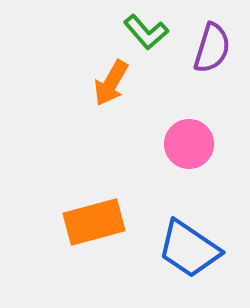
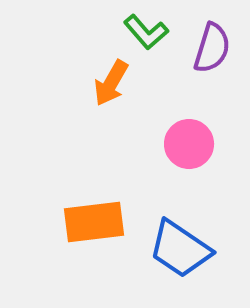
orange rectangle: rotated 8 degrees clockwise
blue trapezoid: moved 9 px left
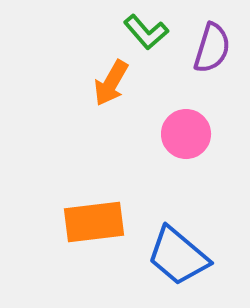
pink circle: moved 3 px left, 10 px up
blue trapezoid: moved 2 px left, 7 px down; rotated 6 degrees clockwise
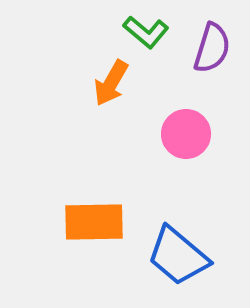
green L-shape: rotated 9 degrees counterclockwise
orange rectangle: rotated 6 degrees clockwise
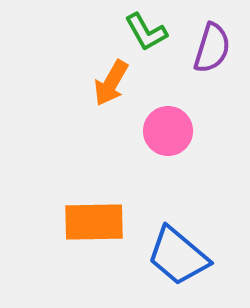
green L-shape: rotated 21 degrees clockwise
pink circle: moved 18 px left, 3 px up
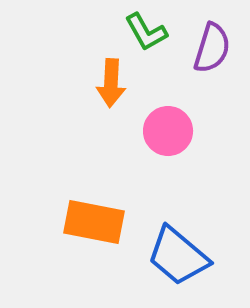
orange arrow: rotated 27 degrees counterclockwise
orange rectangle: rotated 12 degrees clockwise
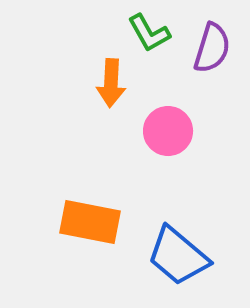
green L-shape: moved 3 px right, 1 px down
orange rectangle: moved 4 px left
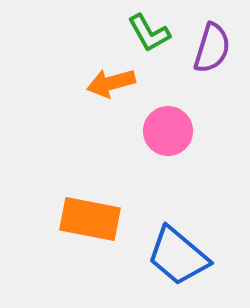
orange arrow: rotated 72 degrees clockwise
orange rectangle: moved 3 px up
